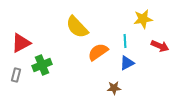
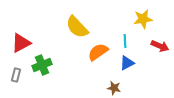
brown star: rotated 16 degrees clockwise
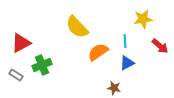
red arrow: rotated 18 degrees clockwise
gray rectangle: rotated 72 degrees counterclockwise
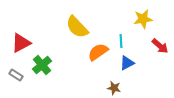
cyan line: moved 4 px left
green cross: rotated 18 degrees counterclockwise
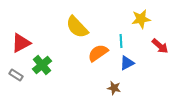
yellow star: moved 2 px left
orange semicircle: moved 1 px down
